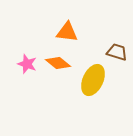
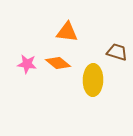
pink star: rotated 12 degrees counterclockwise
yellow ellipse: rotated 24 degrees counterclockwise
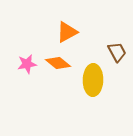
orange triangle: rotated 35 degrees counterclockwise
brown trapezoid: rotated 45 degrees clockwise
pink star: rotated 18 degrees counterclockwise
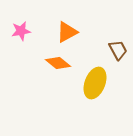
brown trapezoid: moved 1 px right, 2 px up
pink star: moved 6 px left, 33 px up
yellow ellipse: moved 2 px right, 3 px down; rotated 20 degrees clockwise
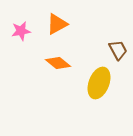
orange triangle: moved 10 px left, 8 px up
yellow ellipse: moved 4 px right
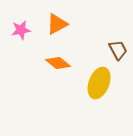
pink star: moved 1 px up
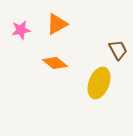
orange diamond: moved 3 px left
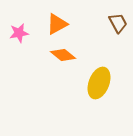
pink star: moved 2 px left, 3 px down
brown trapezoid: moved 27 px up
orange diamond: moved 8 px right, 8 px up
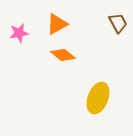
yellow ellipse: moved 1 px left, 15 px down
